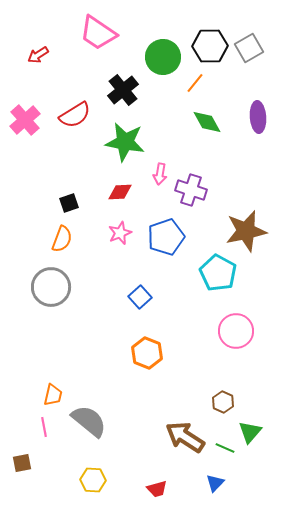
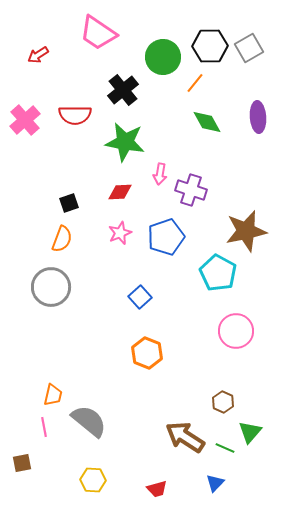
red semicircle: rotated 32 degrees clockwise
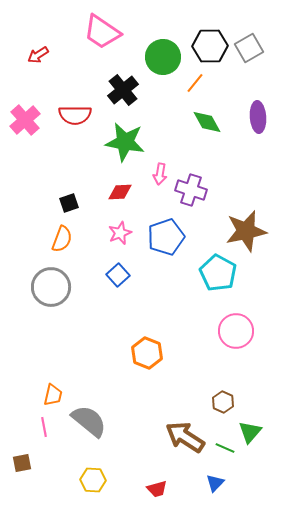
pink trapezoid: moved 4 px right, 1 px up
blue square: moved 22 px left, 22 px up
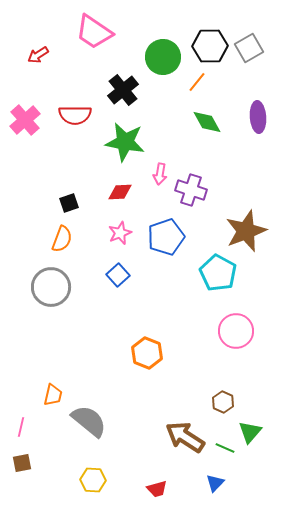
pink trapezoid: moved 8 px left
orange line: moved 2 px right, 1 px up
brown star: rotated 9 degrees counterclockwise
pink line: moved 23 px left; rotated 24 degrees clockwise
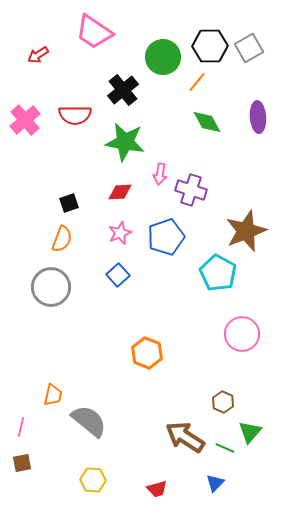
pink circle: moved 6 px right, 3 px down
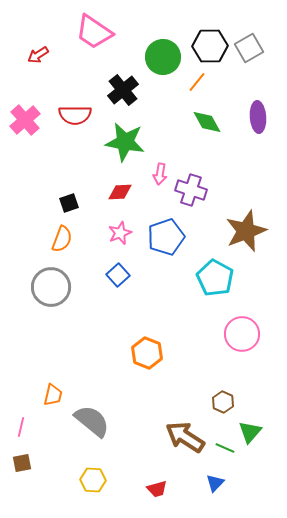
cyan pentagon: moved 3 px left, 5 px down
gray semicircle: moved 3 px right
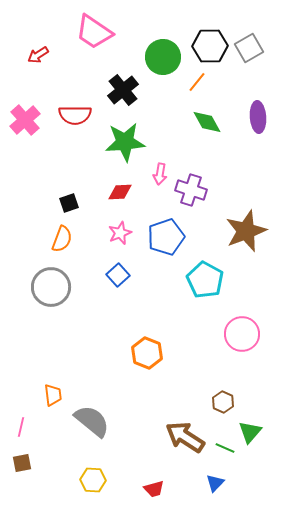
green star: rotated 15 degrees counterclockwise
cyan pentagon: moved 10 px left, 2 px down
orange trapezoid: rotated 20 degrees counterclockwise
red trapezoid: moved 3 px left
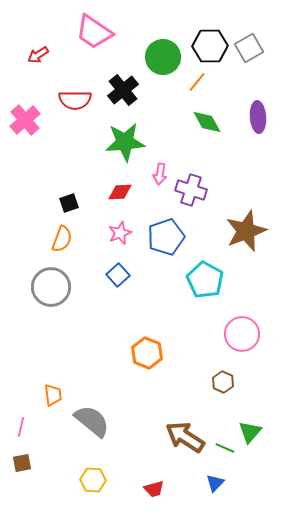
red semicircle: moved 15 px up
brown hexagon: moved 20 px up
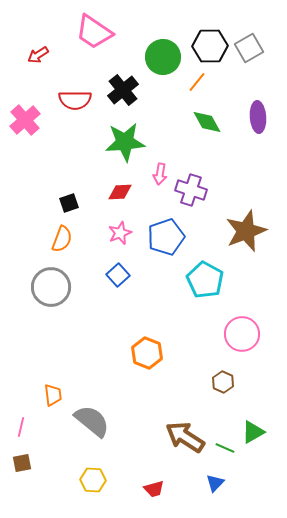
green triangle: moved 3 px right; rotated 20 degrees clockwise
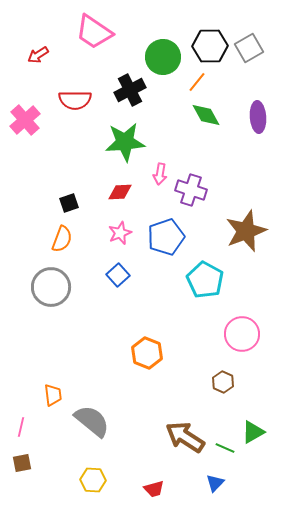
black cross: moved 7 px right; rotated 12 degrees clockwise
green diamond: moved 1 px left, 7 px up
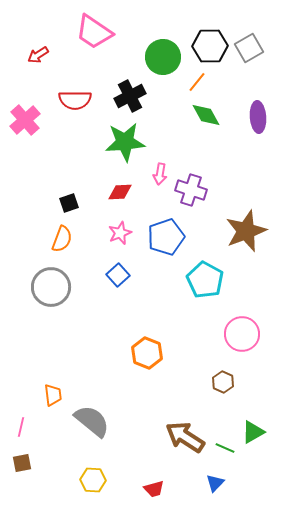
black cross: moved 6 px down
